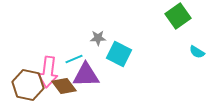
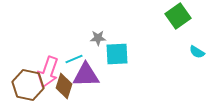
cyan square: moved 2 px left; rotated 30 degrees counterclockwise
pink arrow: rotated 12 degrees clockwise
brown diamond: rotated 55 degrees clockwise
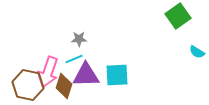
gray star: moved 19 px left, 1 px down
cyan square: moved 21 px down
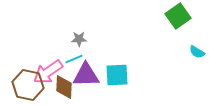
pink arrow: rotated 36 degrees clockwise
brown diamond: moved 1 px down; rotated 15 degrees counterclockwise
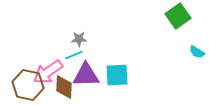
cyan line: moved 4 px up
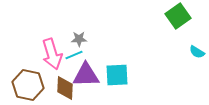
pink arrow: moved 4 px right, 18 px up; rotated 72 degrees counterclockwise
brown diamond: moved 1 px right, 1 px down
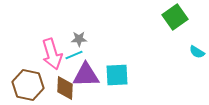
green square: moved 3 px left, 1 px down
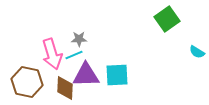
green square: moved 8 px left, 2 px down
brown hexagon: moved 1 px left, 3 px up
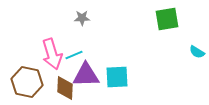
green square: rotated 25 degrees clockwise
gray star: moved 3 px right, 21 px up
cyan square: moved 2 px down
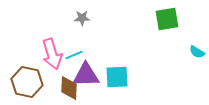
brown diamond: moved 4 px right
